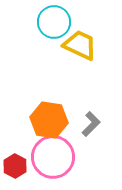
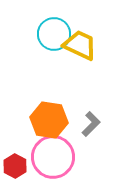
cyan circle: moved 12 px down
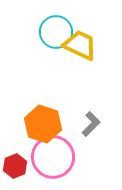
cyan circle: moved 2 px right, 2 px up
orange hexagon: moved 6 px left, 4 px down; rotated 9 degrees clockwise
red hexagon: rotated 10 degrees clockwise
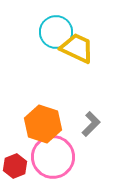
yellow trapezoid: moved 3 px left, 3 px down
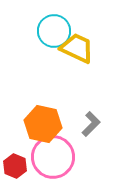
cyan circle: moved 2 px left, 1 px up
orange hexagon: rotated 6 degrees counterclockwise
red hexagon: rotated 15 degrees counterclockwise
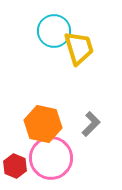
yellow trapezoid: moved 2 px right; rotated 48 degrees clockwise
pink circle: moved 2 px left, 1 px down
